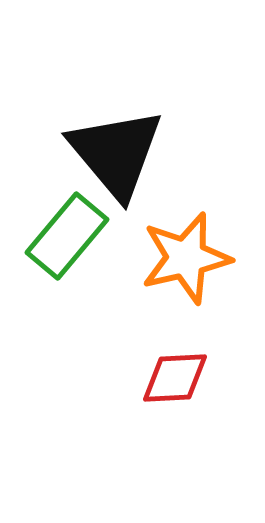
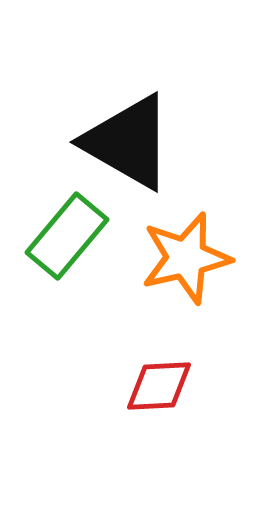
black triangle: moved 12 px right, 11 px up; rotated 20 degrees counterclockwise
red diamond: moved 16 px left, 8 px down
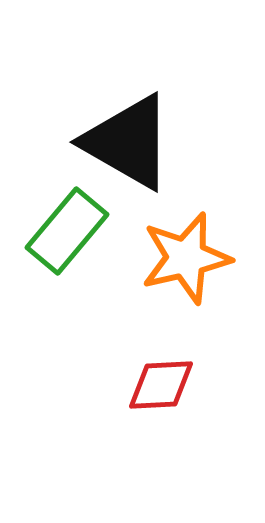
green rectangle: moved 5 px up
red diamond: moved 2 px right, 1 px up
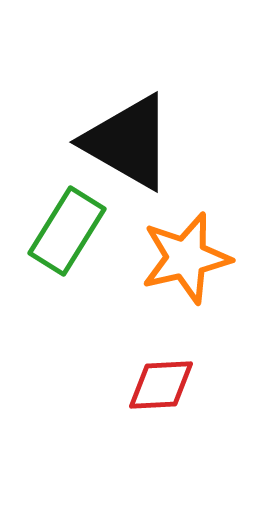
green rectangle: rotated 8 degrees counterclockwise
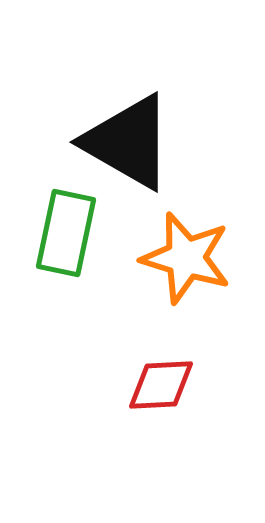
green rectangle: moved 1 px left, 2 px down; rotated 20 degrees counterclockwise
orange star: rotated 30 degrees clockwise
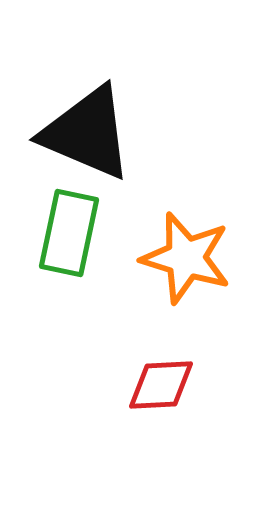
black triangle: moved 41 px left, 9 px up; rotated 7 degrees counterclockwise
green rectangle: moved 3 px right
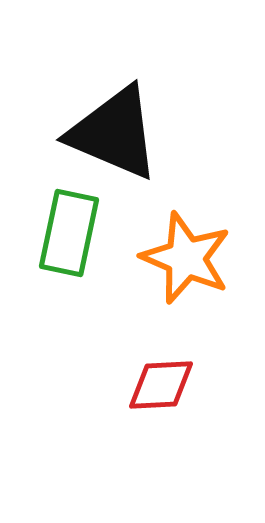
black triangle: moved 27 px right
orange star: rotated 6 degrees clockwise
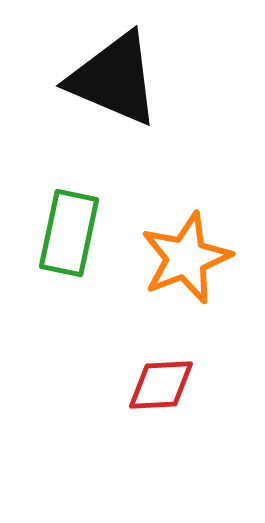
black triangle: moved 54 px up
orange star: rotated 28 degrees clockwise
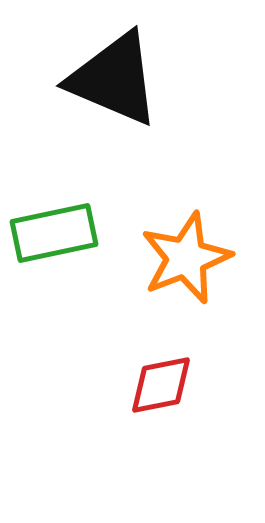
green rectangle: moved 15 px left; rotated 66 degrees clockwise
red diamond: rotated 8 degrees counterclockwise
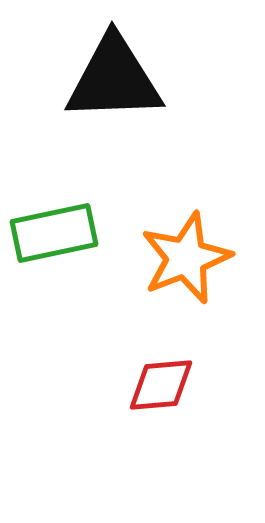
black triangle: rotated 25 degrees counterclockwise
red diamond: rotated 6 degrees clockwise
